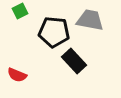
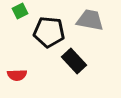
black pentagon: moved 5 px left
red semicircle: rotated 24 degrees counterclockwise
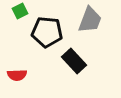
gray trapezoid: rotated 100 degrees clockwise
black pentagon: moved 2 px left
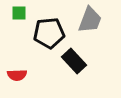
green square: moved 1 px left, 2 px down; rotated 28 degrees clockwise
black pentagon: moved 2 px right, 1 px down; rotated 12 degrees counterclockwise
